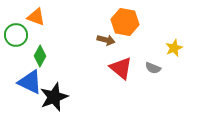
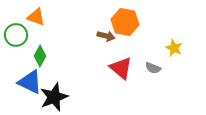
brown arrow: moved 4 px up
yellow star: rotated 24 degrees counterclockwise
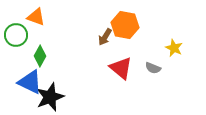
orange hexagon: moved 3 px down
brown arrow: moved 1 px left, 1 px down; rotated 108 degrees clockwise
black star: moved 4 px left
